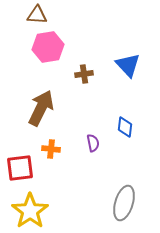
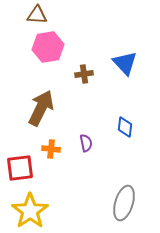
blue triangle: moved 3 px left, 2 px up
purple semicircle: moved 7 px left
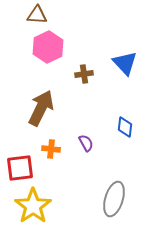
pink hexagon: rotated 16 degrees counterclockwise
purple semicircle: rotated 18 degrees counterclockwise
gray ellipse: moved 10 px left, 4 px up
yellow star: moved 3 px right, 5 px up
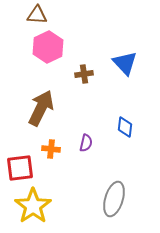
purple semicircle: rotated 42 degrees clockwise
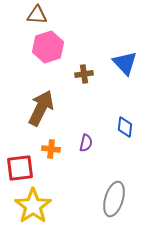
pink hexagon: rotated 8 degrees clockwise
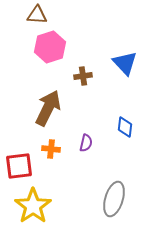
pink hexagon: moved 2 px right
brown cross: moved 1 px left, 2 px down
brown arrow: moved 7 px right
red square: moved 1 px left, 2 px up
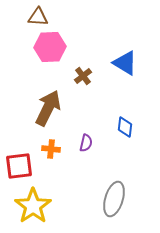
brown triangle: moved 1 px right, 2 px down
pink hexagon: rotated 16 degrees clockwise
blue triangle: rotated 16 degrees counterclockwise
brown cross: rotated 30 degrees counterclockwise
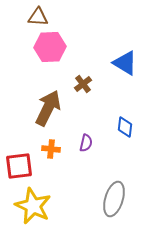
brown cross: moved 8 px down
yellow star: rotated 12 degrees counterclockwise
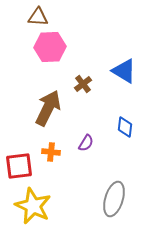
blue triangle: moved 1 px left, 8 px down
purple semicircle: rotated 18 degrees clockwise
orange cross: moved 3 px down
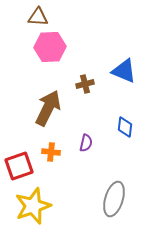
blue triangle: rotated 8 degrees counterclockwise
brown cross: moved 2 px right; rotated 24 degrees clockwise
purple semicircle: rotated 18 degrees counterclockwise
red square: rotated 12 degrees counterclockwise
yellow star: rotated 27 degrees clockwise
